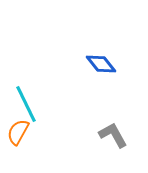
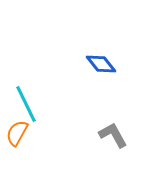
orange semicircle: moved 1 px left, 1 px down
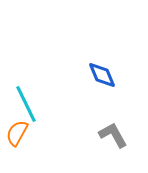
blue diamond: moved 1 px right, 11 px down; rotated 16 degrees clockwise
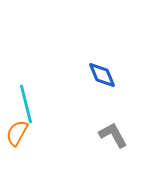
cyan line: rotated 12 degrees clockwise
